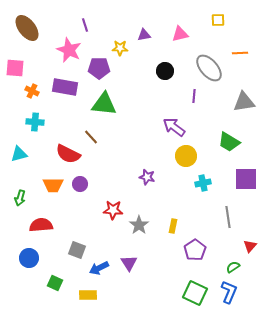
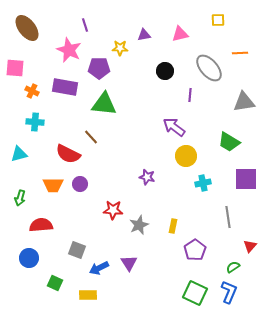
purple line at (194, 96): moved 4 px left, 1 px up
gray star at (139, 225): rotated 12 degrees clockwise
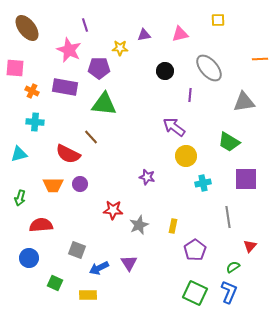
orange line at (240, 53): moved 20 px right, 6 px down
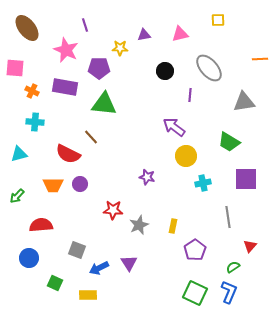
pink star at (69, 50): moved 3 px left
green arrow at (20, 198): moved 3 px left, 2 px up; rotated 28 degrees clockwise
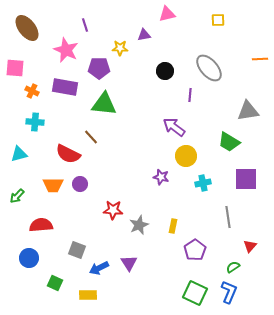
pink triangle at (180, 34): moved 13 px left, 20 px up
gray triangle at (244, 102): moved 4 px right, 9 px down
purple star at (147, 177): moved 14 px right
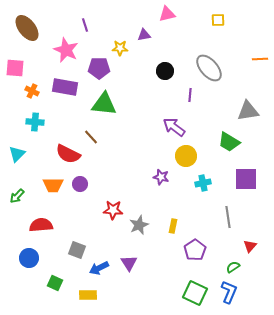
cyan triangle at (19, 154): moved 2 px left; rotated 30 degrees counterclockwise
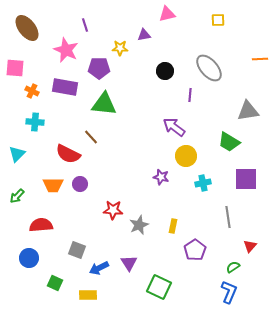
green square at (195, 293): moved 36 px left, 6 px up
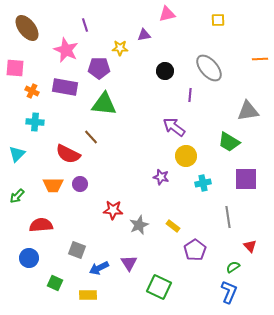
yellow rectangle at (173, 226): rotated 64 degrees counterclockwise
red triangle at (250, 246): rotated 24 degrees counterclockwise
